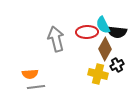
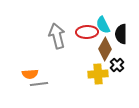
black semicircle: moved 4 px right, 2 px down; rotated 84 degrees clockwise
gray arrow: moved 1 px right, 3 px up
black cross: rotated 16 degrees counterclockwise
yellow cross: rotated 18 degrees counterclockwise
gray line: moved 3 px right, 3 px up
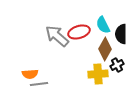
red ellipse: moved 8 px left; rotated 15 degrees counterclockwise
gray arrow: rotated 35 degrees counterclockwise
black cross: rotated 16 degrees clockwise
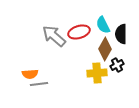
gray arrow: moved 3 px left
yellow cross: moved 1 px left, 1 px up
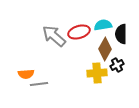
cyan semicircle: rotated 108 degrees clockwise
orange semicircle: moved 4 px left
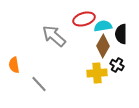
cyan semicircle: moved 1 px down
red ellipse: moved 5 px right, 13 px up
brown diamond: moved 2 px left, 3 px up
black cross: rotated 32 degrees counterclockwise
orange semicircle: moved 12 px left, 9 px up; rotated 84 degrees clockwise
gray line: rotated 54 degrees clockwise
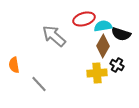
black semicircle: rotated 72 degrees counterclockwise
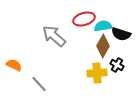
orange semicircle: rotated 126 degrees clockwise
